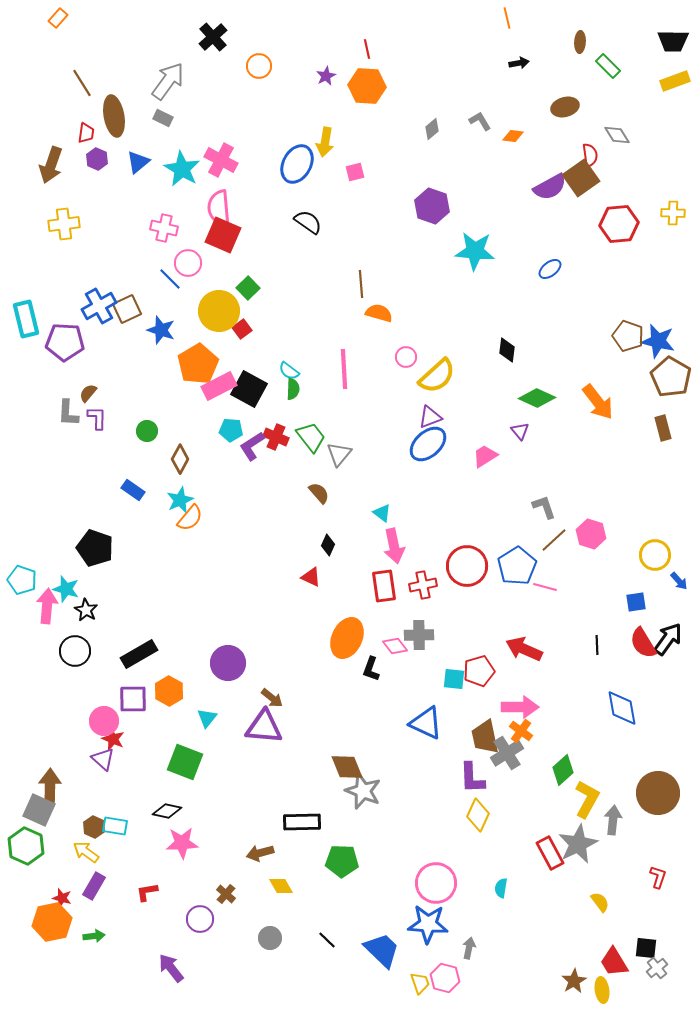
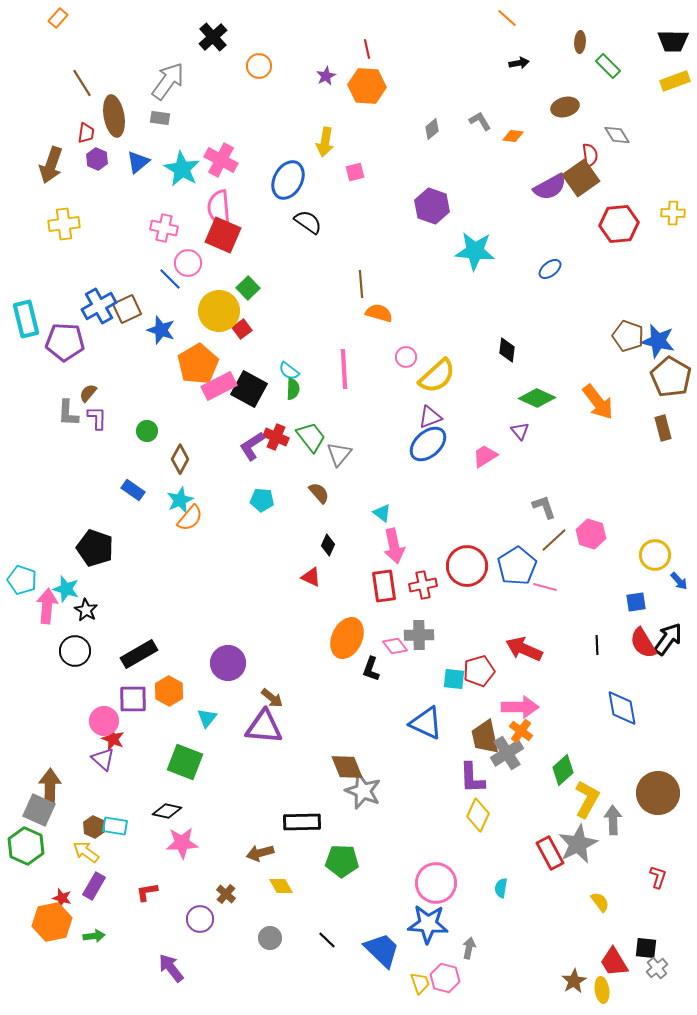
orange line at (507, 18): rotated 35 degrees counterclockwise
gray rectangle at (163, 118): moved 3 px left; rotated 18 degrees counterclockwise
blue ellipse at (297, 164): moved 9 px left, 16 px down
cyan pentagon at (231, 430): moved 31 px right, 70 px down
gray arrow at (613, 820): rotated 8 degrees counterclockwise
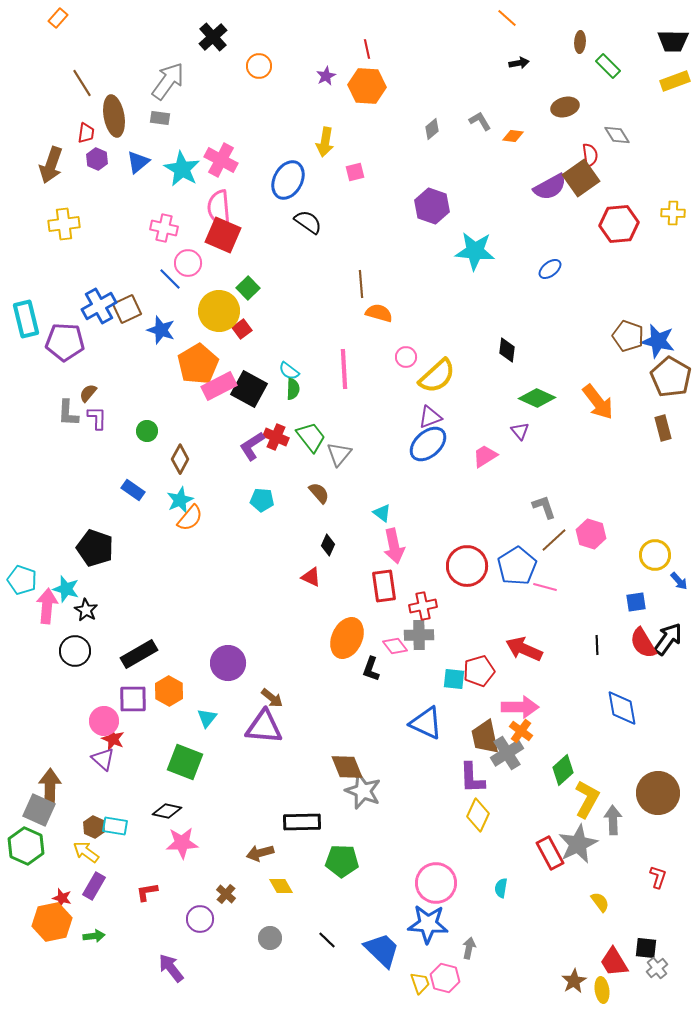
red cross at (423, 585): moved 21 px down
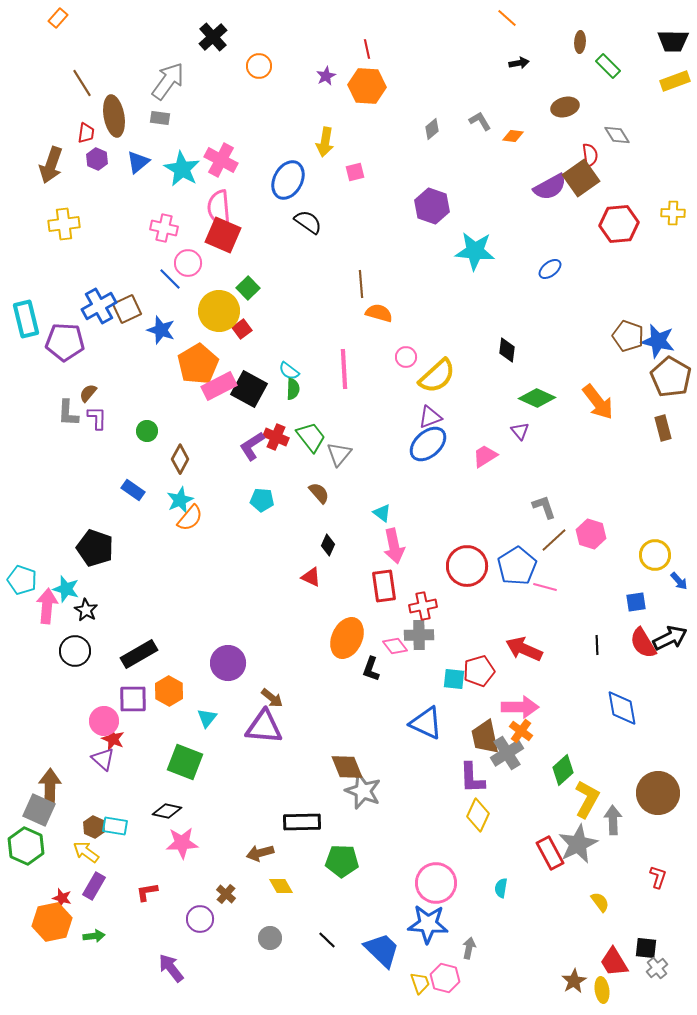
black arrow at (668, 639): moved 2 px right, 1 px up; rotated 28 degrees clockwise
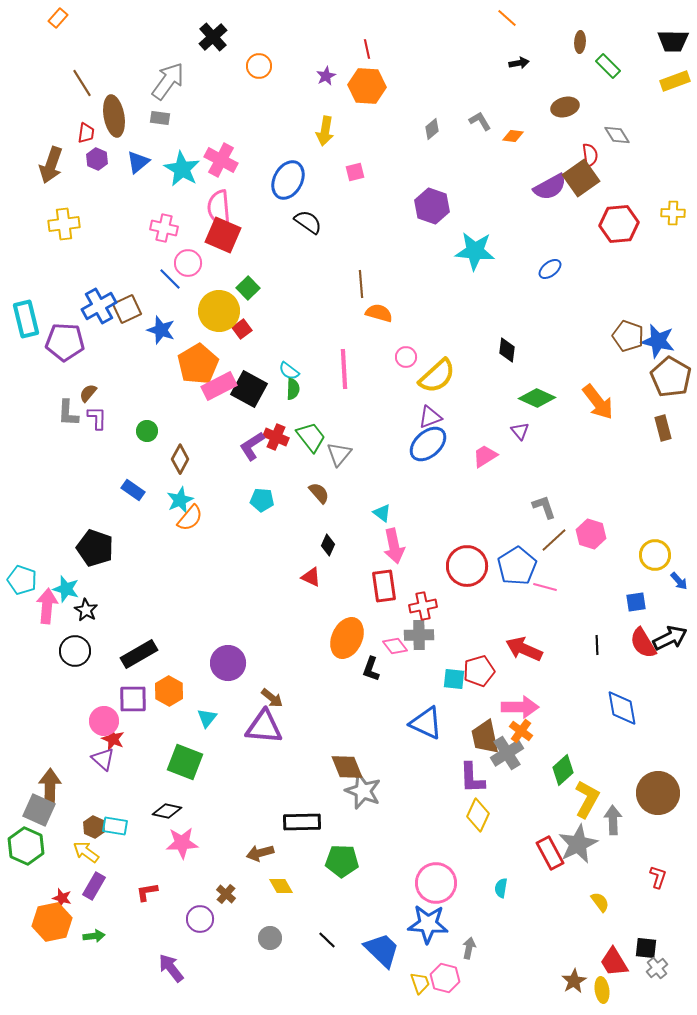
yellow arrow at (325, 142): moved 11 px up
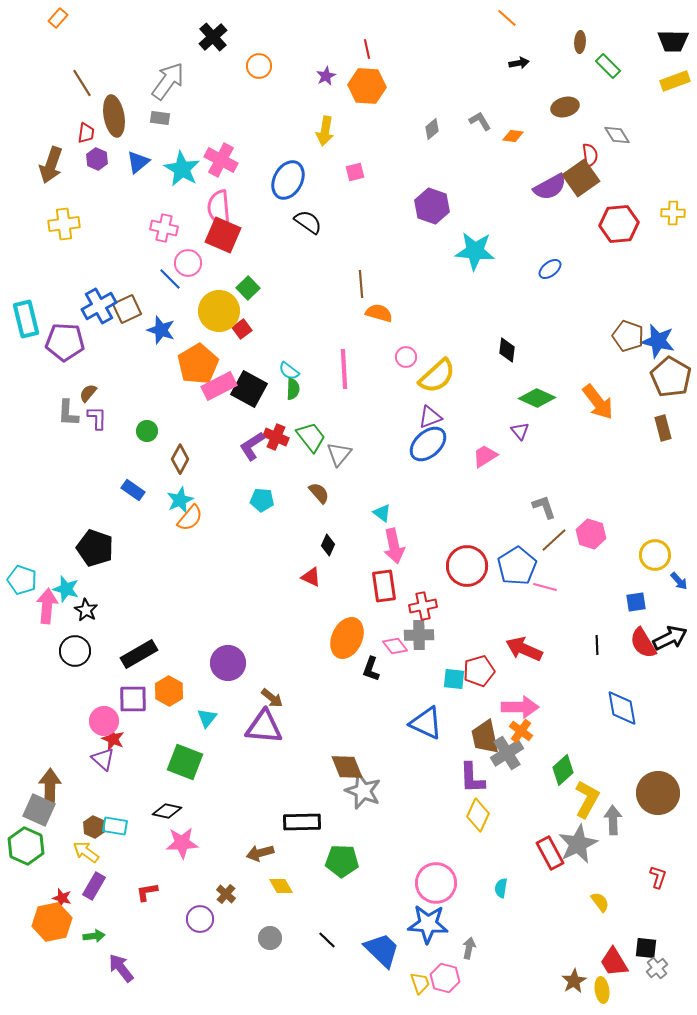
purple arrow at (171, 968): moved 50 px left
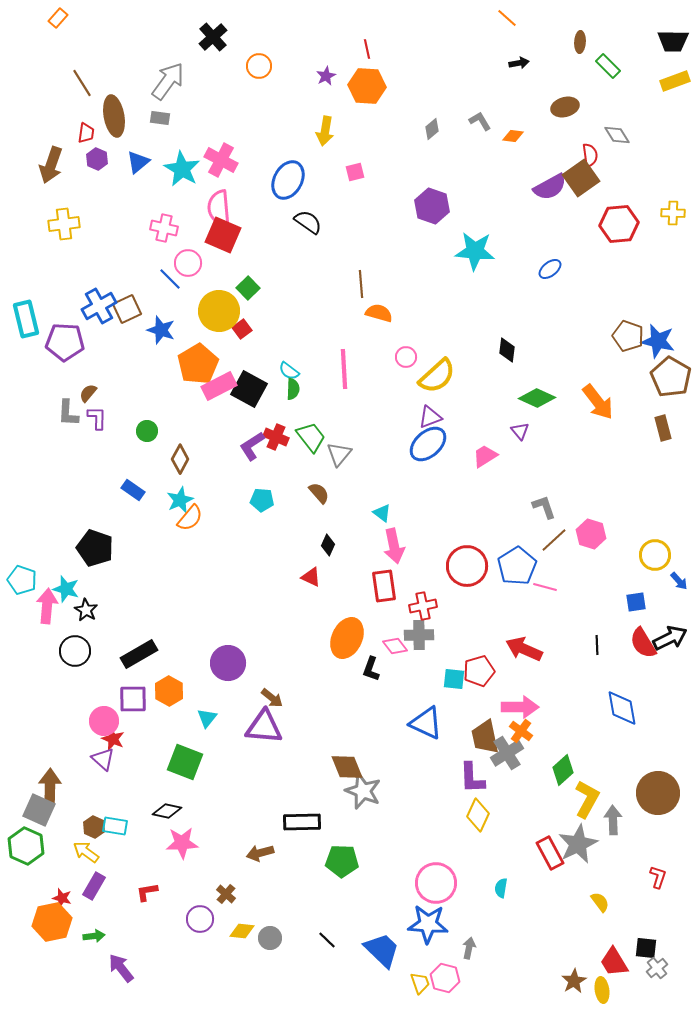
yellow diamond at (281, 886): moved 39 px left, 45 px down; rotated 55 degrees counterclockwise
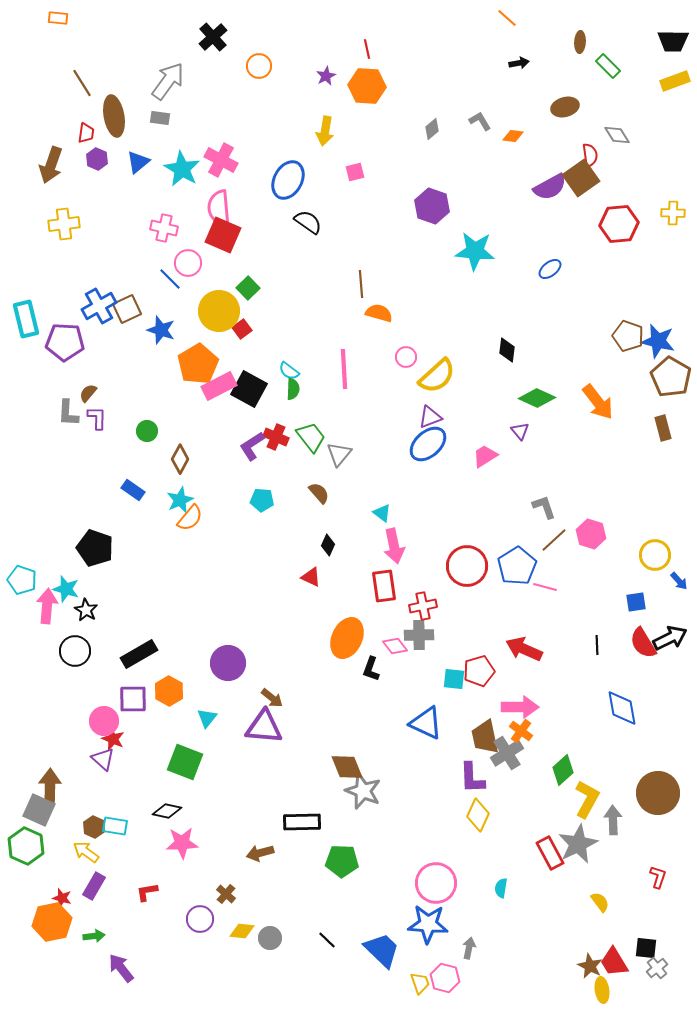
orange rectangle at (58, 18): rotated 54 degrees clockwise
brown star at (574, 981): moved 16 px right, 15 px up; rotated 15 degrees counterclockwise
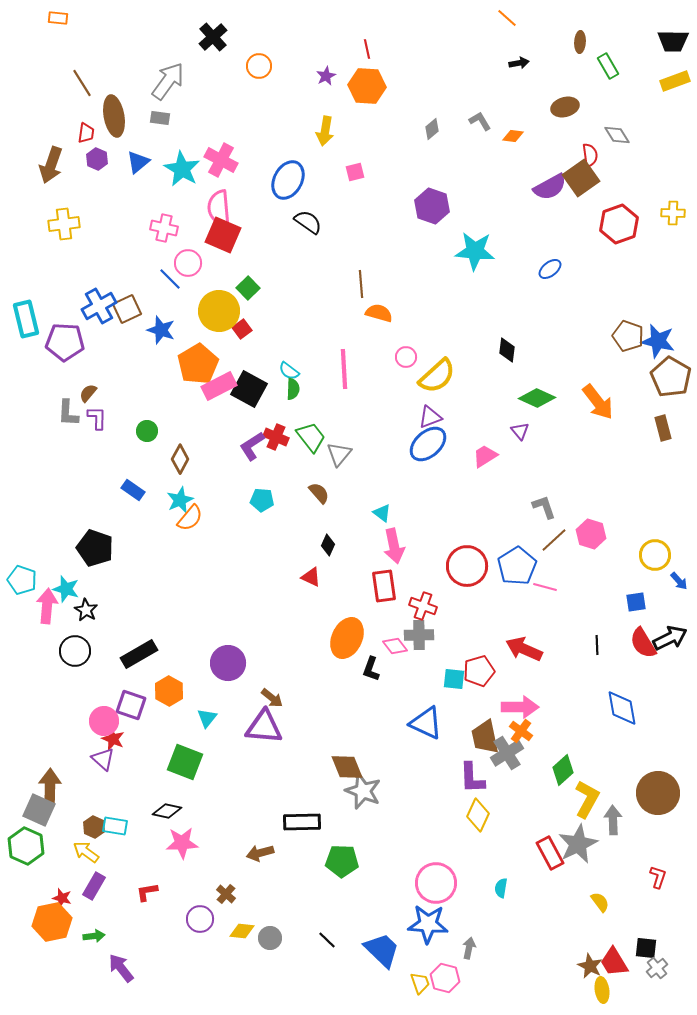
green rectangle at (608, 66): rotated 15 degrees clockwise
red hexagon at (619, 224): rotated 15 degrees counterclockwise
red cross at (423, 606): rotated 32 degrees clockwise
purple square at (133, 699): moved 2 px left, 6 px down; rotated 20 degrees clockwise
